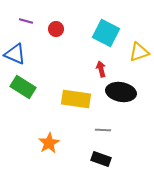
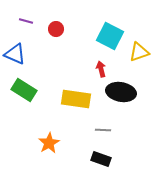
cyan square: moved 4 px right, 3 px down
green rectangle: moved 1 px right, 3 px down
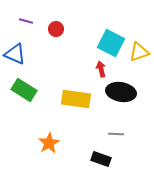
cyan square: moved 1 px right, 7 px down
gray line: moved 13 px right, 4 px down
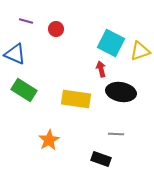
yellow triangle: moved 1 px right, 1 px up
orange star: moved 3 px up
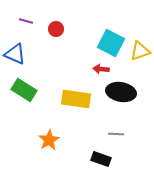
red arrow: rotated 70 degrees counterclockwise
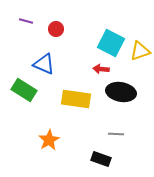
blue triangle: moved 29 px right, 10 px down
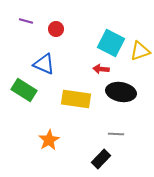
black rectangle: rotated 66 degrees counterclockwise
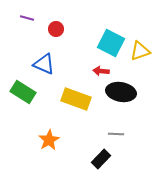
purple line: moved 1 px right, 3 px up
red arrow: moved 2 px down
green rectangle: moved 1 px left, 2 px down
yellow rectangle: rotated 12 degrees clockwise
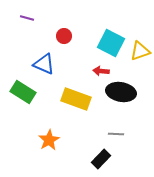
red circle: moved 8 px right, 7 px down
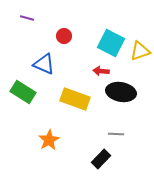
yellow rectangle: moved 1 px left
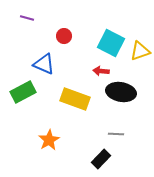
green rectangle: rotated 60 degrees counterclockwise
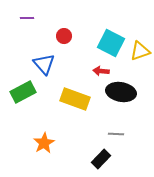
purple line: rotated 16 degrees counterclockwise
blue triangle: rotated 25 degrees clockwise
orange star: moved 5 px left, 3 px down
